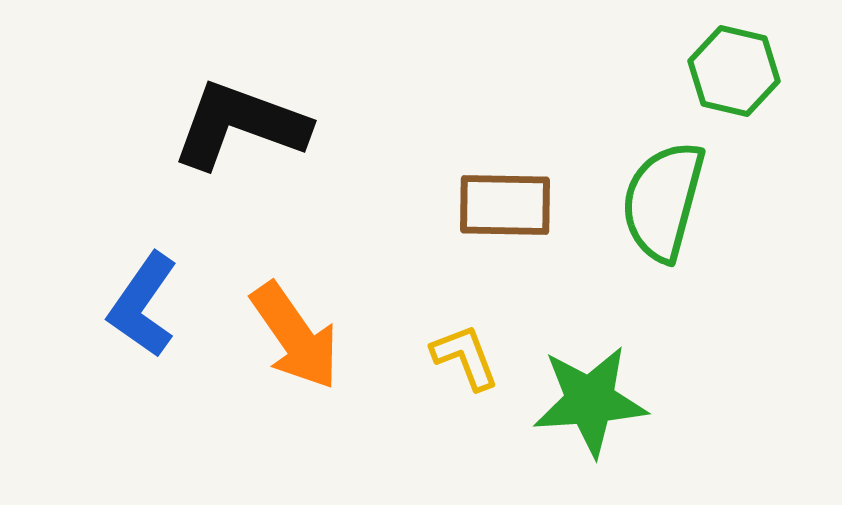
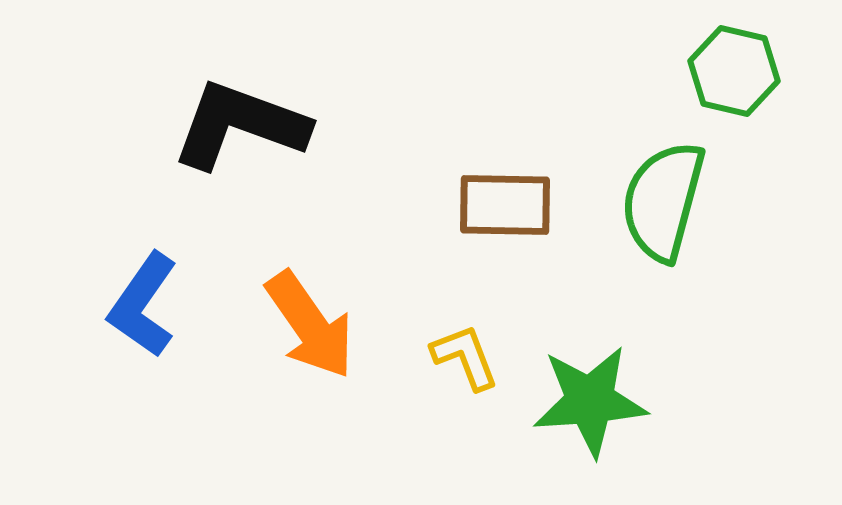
orange arrow: moved 15 px right, 11 px up
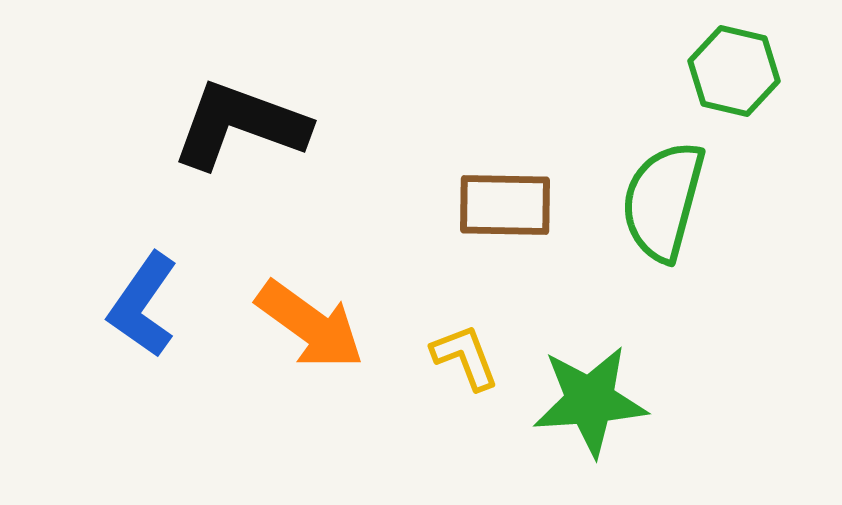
orange arrow: rotated 19 degrees counterclockwise
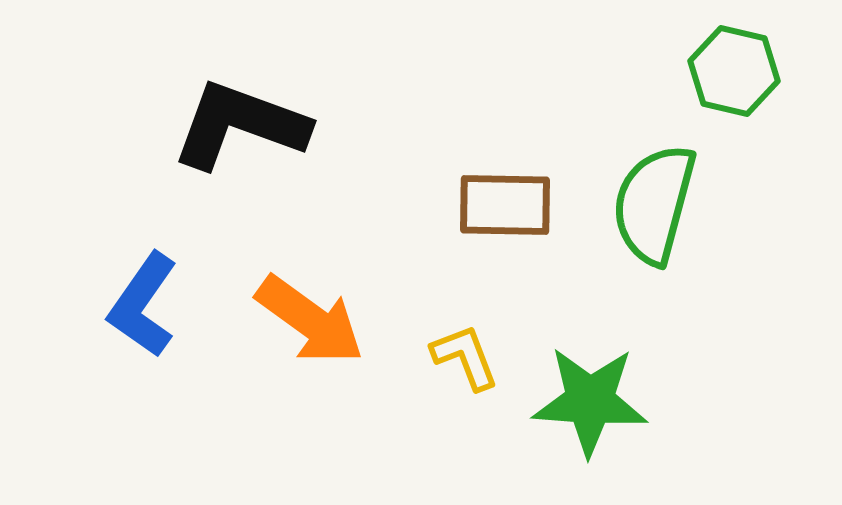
green semicircle: moved 9 px left, 3 px down
orange arrow: moved 5 px up
green star: rotated 8 degrees clockwise
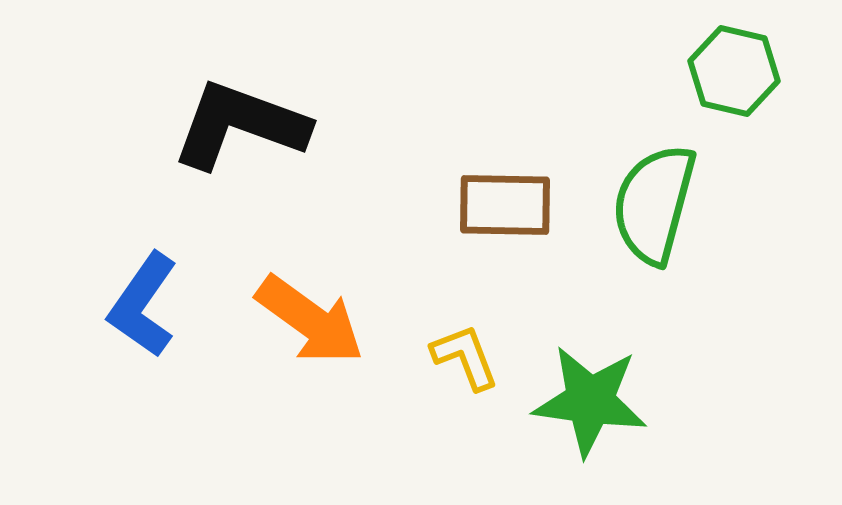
green star: rotated 4 degrees clockwise
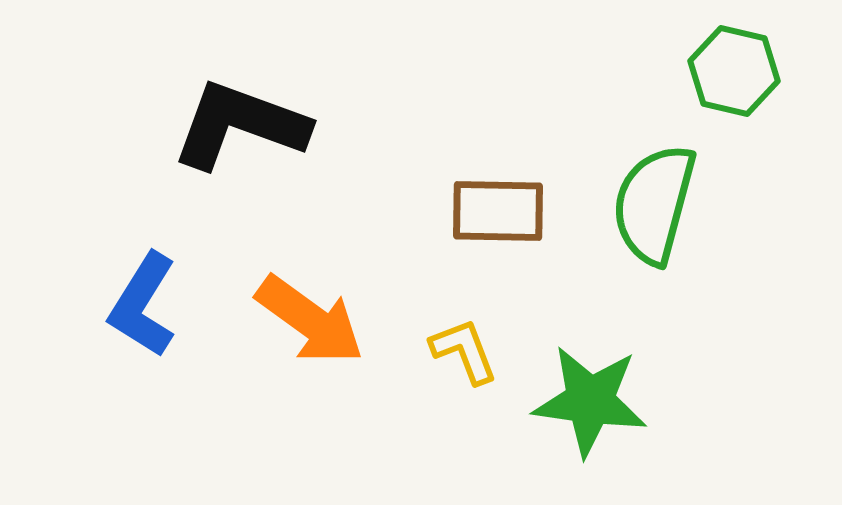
brown rectangle: moved 7 px left, 6 px down
blue L-shape: rotated 3 degrees counterclockwise
yellow L-shape: moved 1 px left, 6 px up
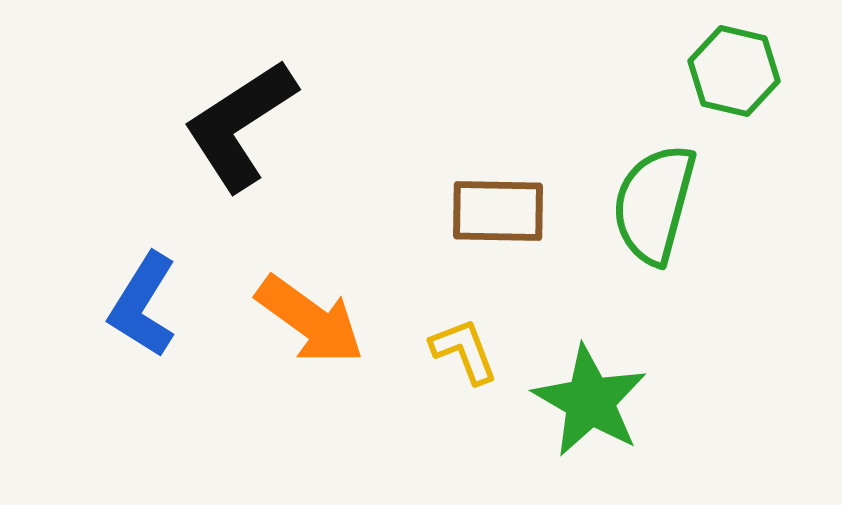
black L-shape: rotated 53 degrees counterclockwise
green star: rotated 22 degrees clockwise
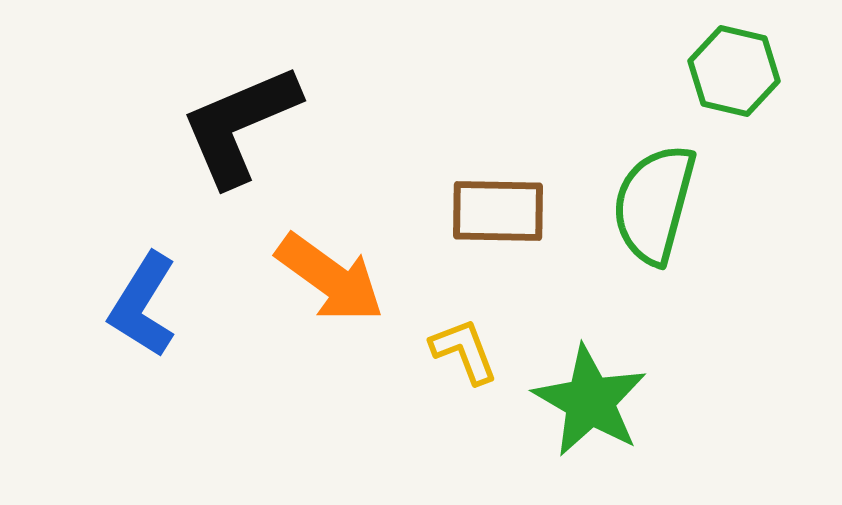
black L-shape: rotated 10 degrees clockwise
orange arrow: moved 20 px right, 42 px up
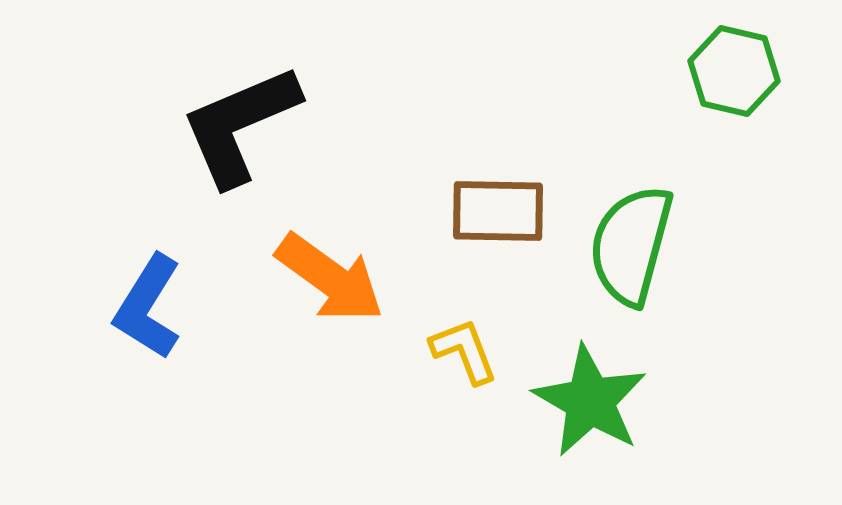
green semicircle: moved 23 px left, 41 px down
blue L-shape: moved 5 px right, 2 px down
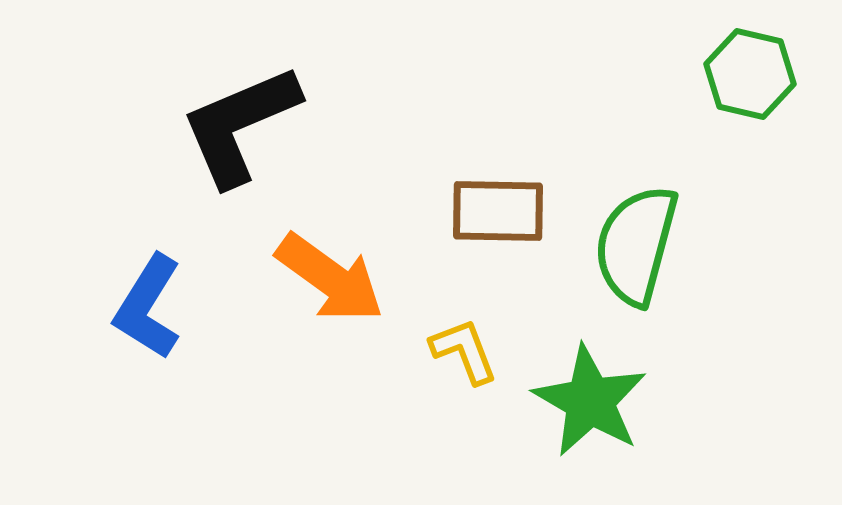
green hexagon: moved 16 px right, 3 px down
green semicircle: moved 5 px right
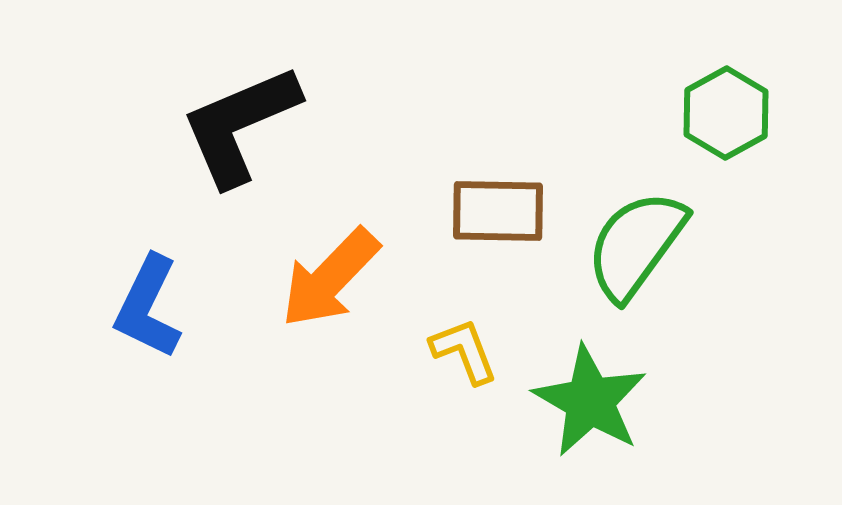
green hexagon: moved 24 px left, 39 px down; rotated 18 degrees clockwise
green semicircle: rotated 21 degrees clockwise
orange arrow: rotated 98 degrees clockwise
blue L-shape: rotated 6 degrees counterclockwise
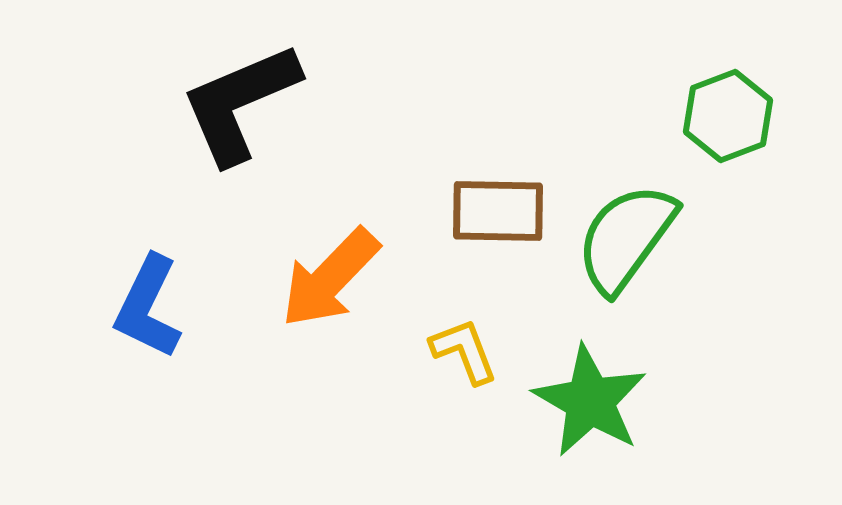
green hexagon: moved 2 px right, 3 px down; rotated 8 degrees clockwise
black L-shape: moved 22 px up
green semicircle: moved 10 px left, 7 px up
